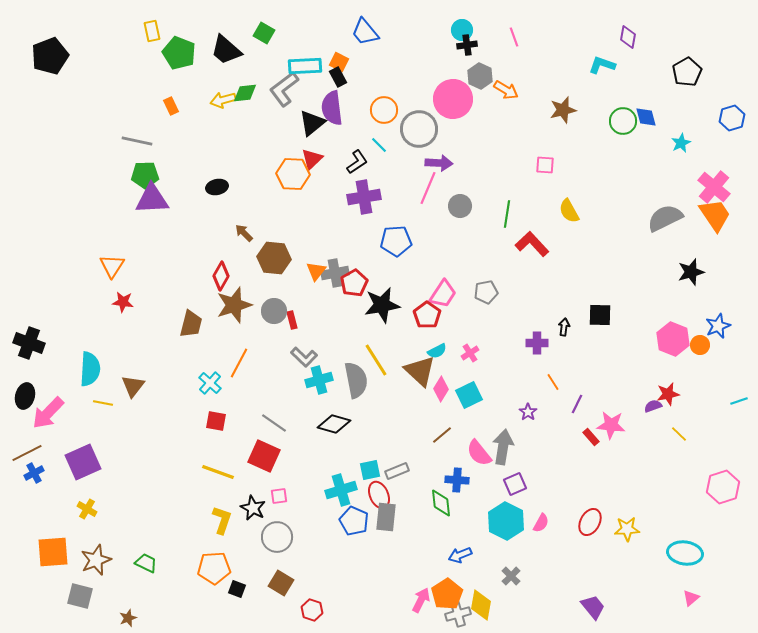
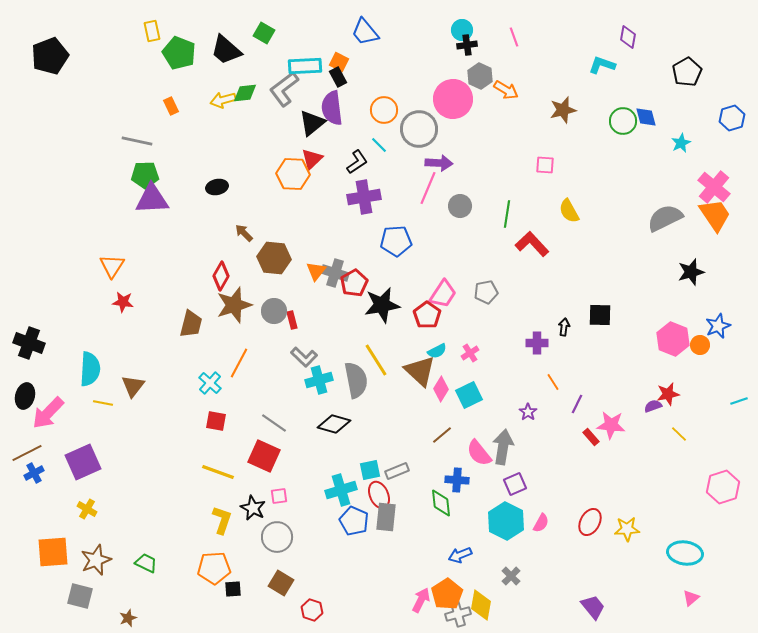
gray cross at (335, 273): rotated 28 degrees clockwise
black square at (237, 589): moved 4 px left; rotated 24 degrees counterclockwise
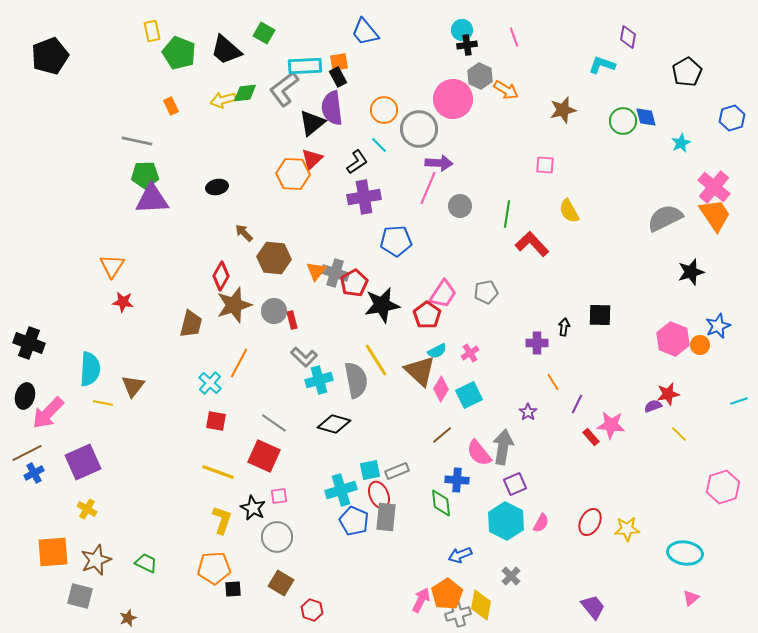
orange square at (339, 62): rotated 36 degrees counterclockwise
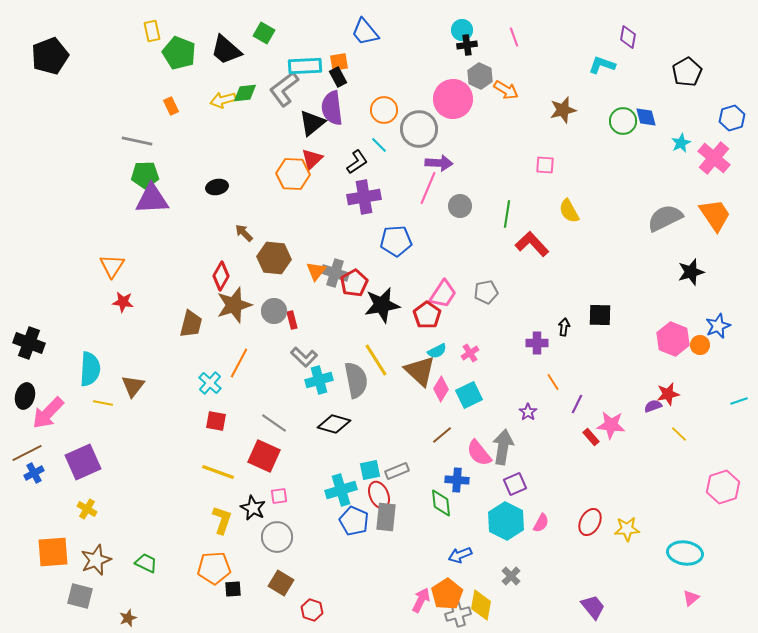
pink cross at (714, 187): moved 29 px up
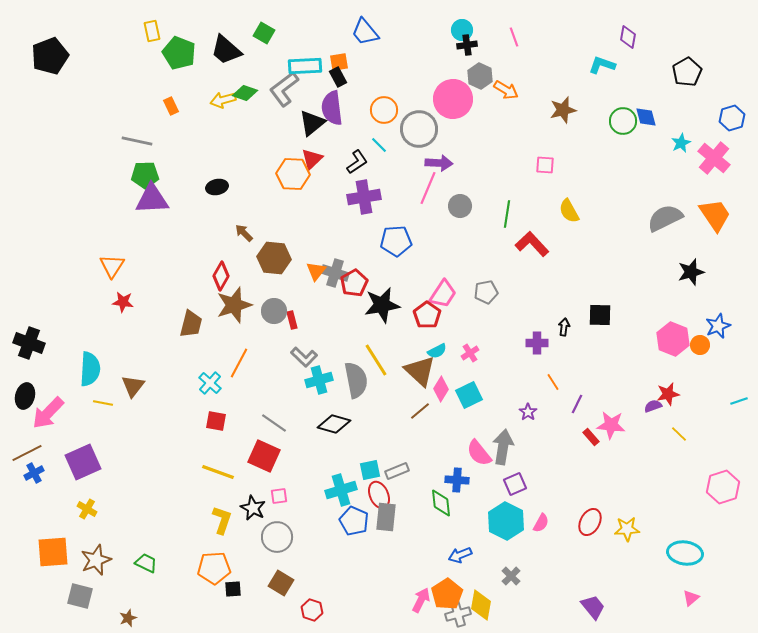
green diamond at (245, 93): rotated 25 degrees clockwise
brown line at (442, 435): moved 22 px left, 24 px up
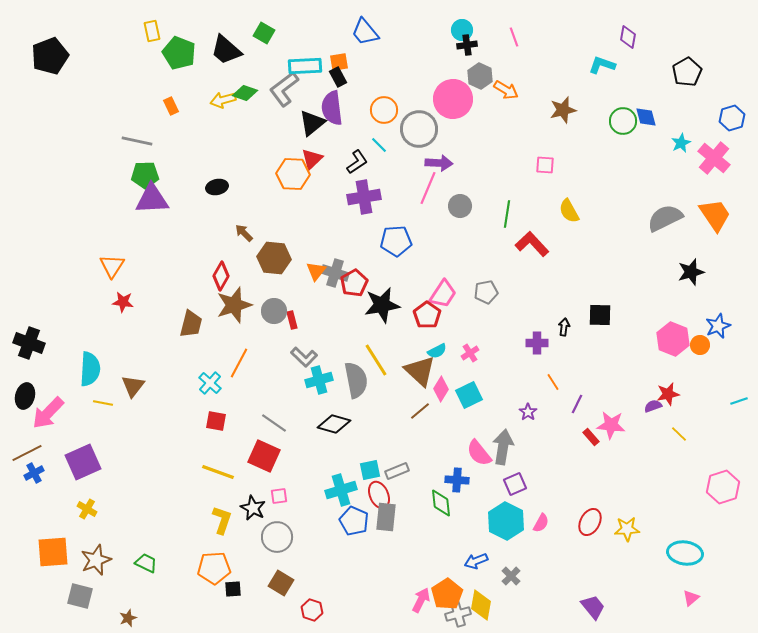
blue arrow at (460, 555): moved 16 px right, 6 px down
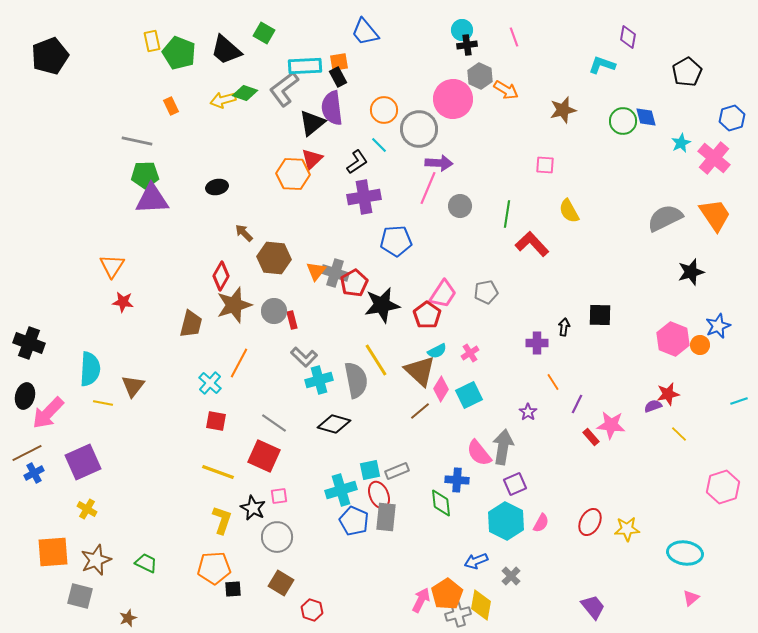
yellow rectangle at (152, 31): moved 10 px down
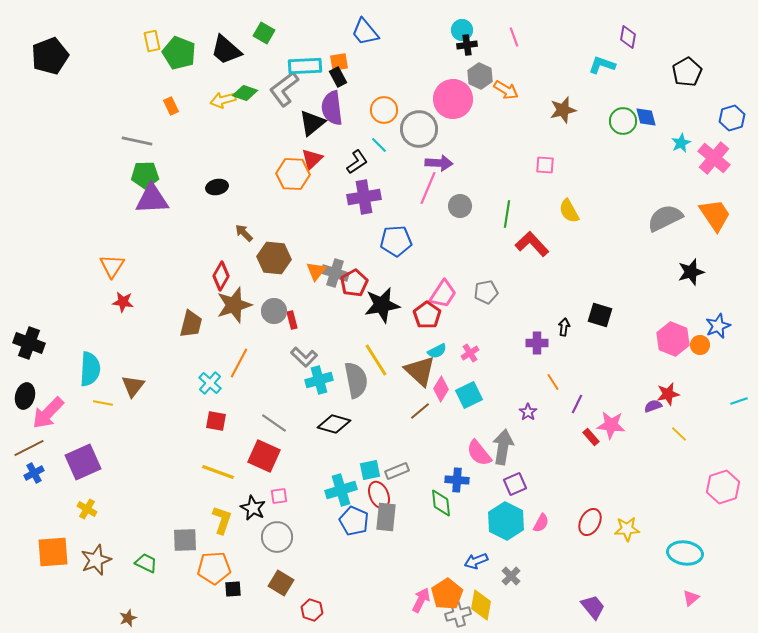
black square at (600, 315): rotated 15 degrees clockwise
brown line at (27, 453): moved 2 px right, 5 px up
gray square at (80, 596): moved 105 px right, 56 px up; rotated 16 degrees counterclockwise
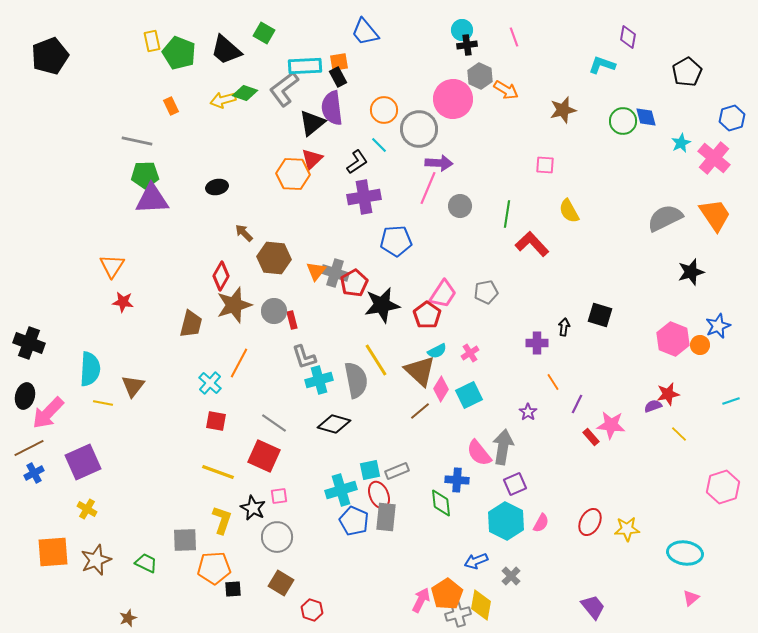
gray L-shape at (304, 357): rotated 28 degrees clockwise
cyan line at (739, 401): moved 8 px left
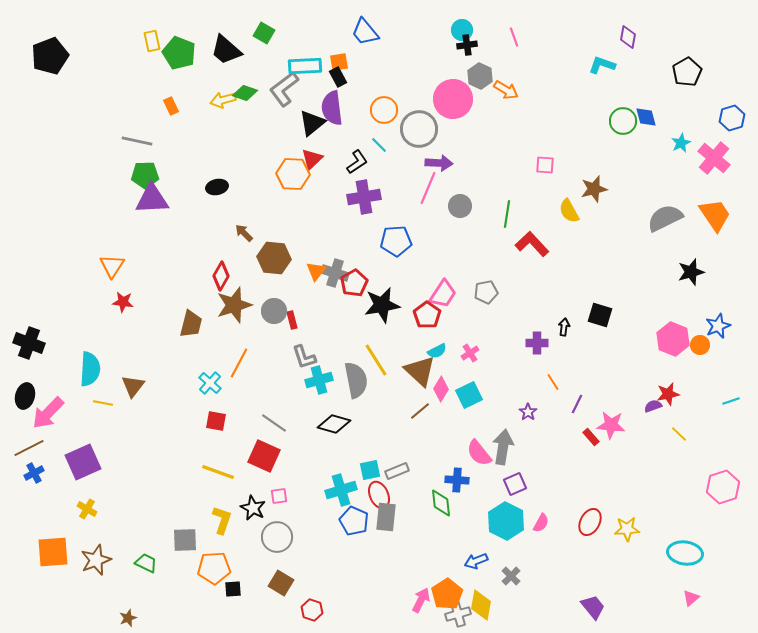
brown star at (563, 110): moved 31 px right, 79 px down
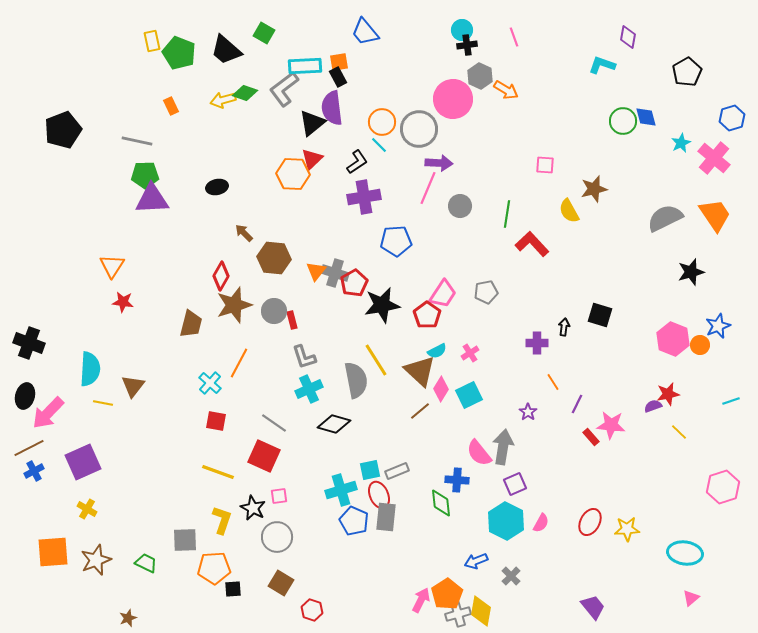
black pentagon at (50, 56): moved 13 px right, 74 px down
orange circle at (384, 110): moved 2 px left, 12 px down
cyan cross at (319, 380): moved 10 px left, 9 px down; rotated 8 degrees counterclockwise
yellow line at (679, 434): moved 2 px up
blue cross at (34, 473): moved 2 px up
yellow diamond at (481, 605): moved 6 px down
